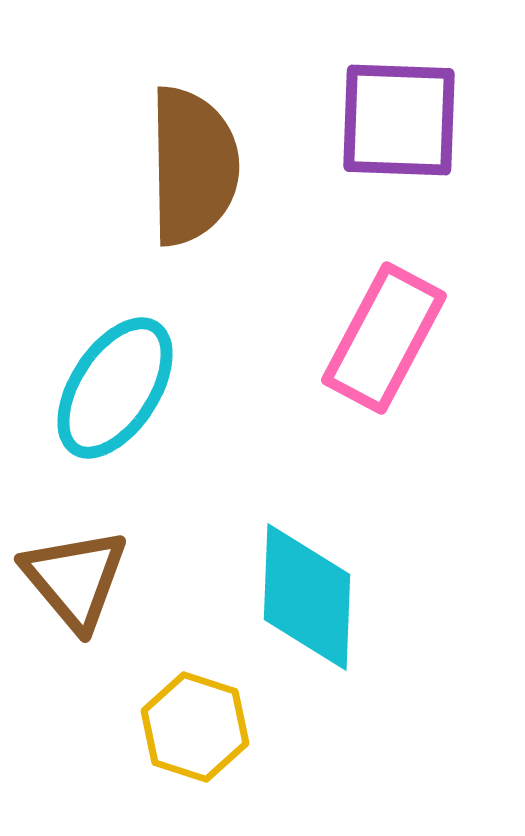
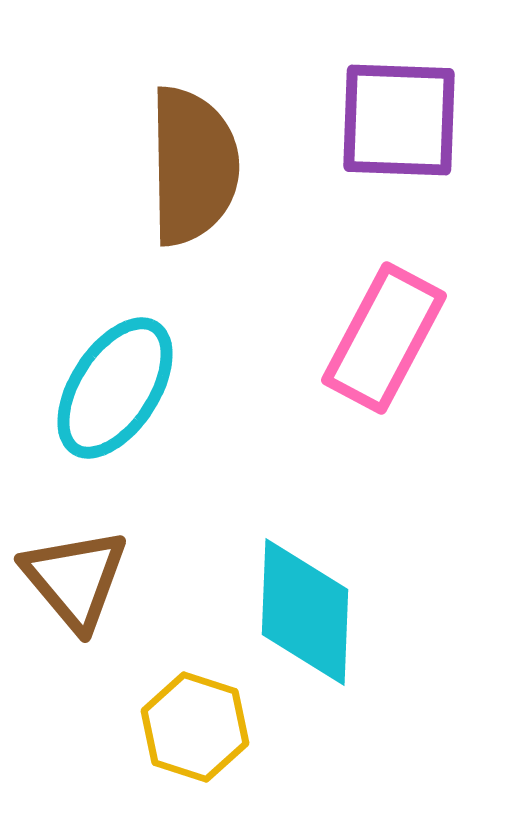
cyan diamond: moved 2 px left, 15 px down
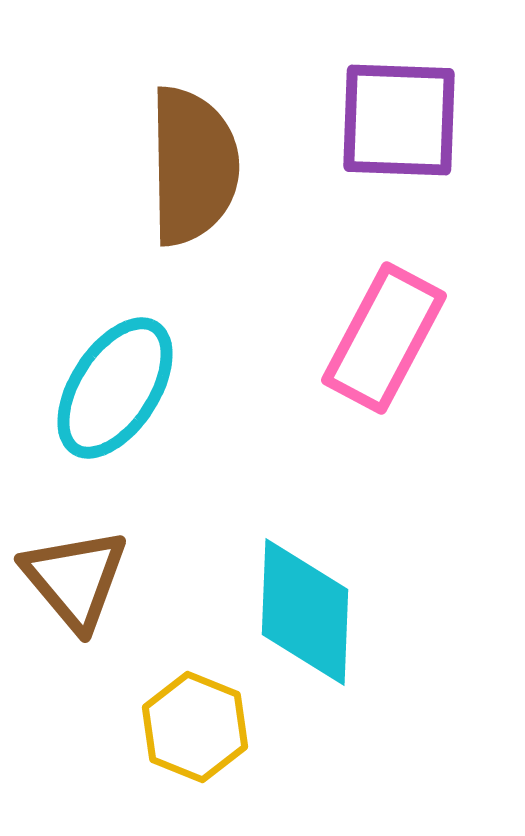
yellow hexagon: rotated 4 degrees clockwise
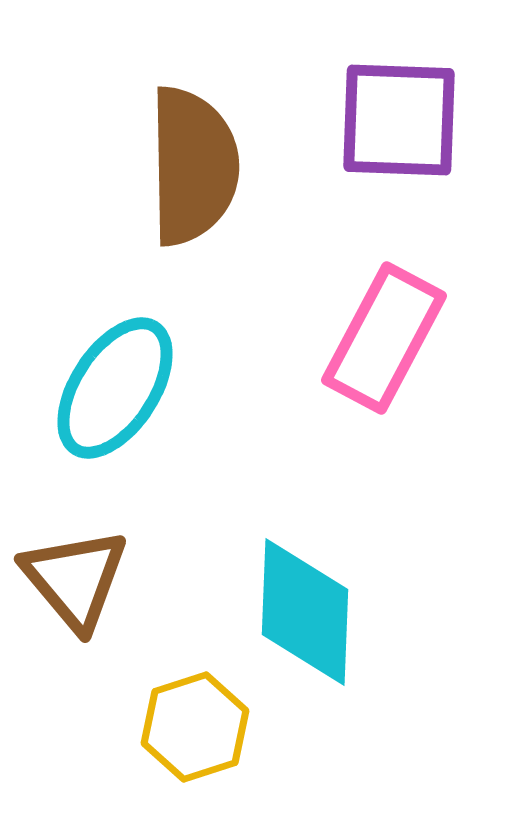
yellow hexagon: rotated 20 degrees clockwise
